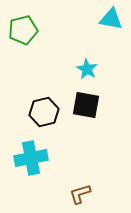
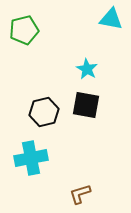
green pentagon: moved 1 px right
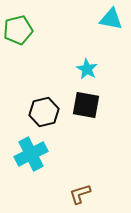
green pentagon: moved 6 px left
cyan cross: moved 4 px up; rotated 16 degrees counterclockwise
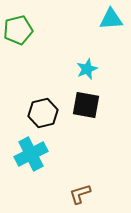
cyan triangle: rotated 15 degrees counterclockwise
cyan star: rotated 20 degrees clockwise
black hexagon: moved 1 px left, 1 px down
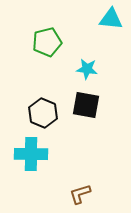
cyan triangle: rotated 10 degrees clockwise
green pentagon: moved 29 px right, 12 px down
cyan star: rotated 30 degrees clockwise
black hexagon: rotated 24 degrees counterclockwise
cyan cross: rotated 28 degrees clockwise
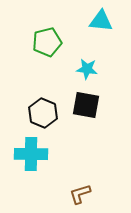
cyan triangle: moved 10 px left, 2 px down
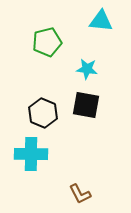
brown L-shape: rotated 100 degrees counterclockwise
